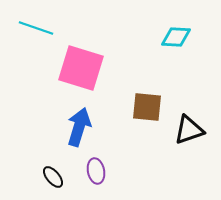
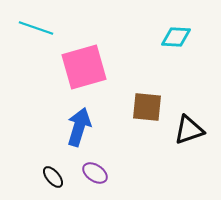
pink square: moved 3 px right, 1 px up; rotated 33 degrees counterclockwise
purple ellipse: moved 1 px left, 2 px down; rotated 45 degrees counterclockwise
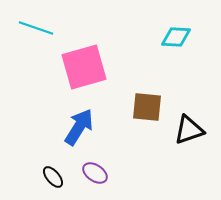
blue arrow: rotated 15 degrees clockwise
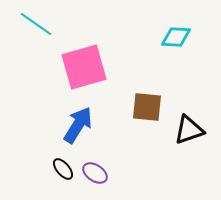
cyan line: moved 4 px up; rotated 16 degrees clockwise
blue arrow: moved 1 px left, 2 px up
black ellipse: moved 10 px right, 8 px up
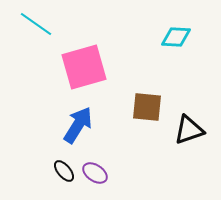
black ellipse: moved 1 px right, 2 px down
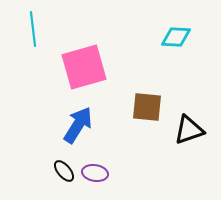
cyan line: moved 3 px left, 5 px down; rotated 48 degrees clockwise
purple ellipse: rotated 25 degrees counterclockwise
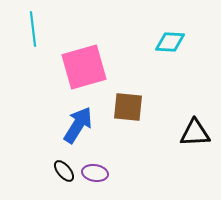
cyan diamond: moved 6 px left, 5 px down
brown square: moved 19 px left
black triangle: moved 6 px right, 3 px down; rotated 16 degrees clockwise
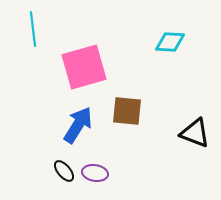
brown square: moved 1 px left, 4 px down
black triangle: rotated 24 degrees clockwise
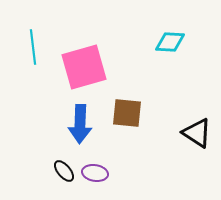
cyan line: moved 18 px down
brown square: moved 2 px down
blue arrow: moved 2 px right, 1 px up; rotated 150 degrees clockwise
black triangle: moved 2 px right; rotated 12 degrees clockwise
